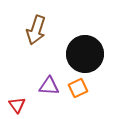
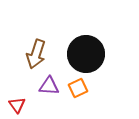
brown arrow: moved 24 px down
black circle: moved 1 px right
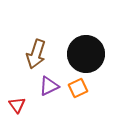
purple triangle: rotated 30 degrees counterclockwise
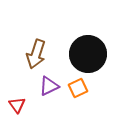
black circle: moved 2 px right
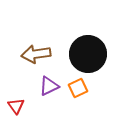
brown arrow: rotated 64 degrees clockwise
red triangle: moved 1 px left, 1 px down
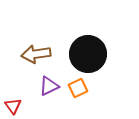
red triangle: moved 3 px left
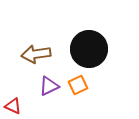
black circle: moved 1 px right, 5 px up
orange square: moved 3 px up
red triangle: rotated 30 degrees counterclockwise
